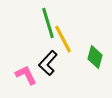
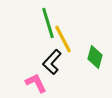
black L-shape: moved 4 px right, 1 px up
pink L-shape: moved 10 px right, 8 px down
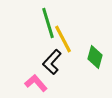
pink L-shape: rotated 15 degrees counterclockwise
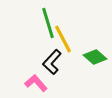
green diamond: rotated 65 degrees counterclockwise
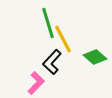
pink L-shape: rotated 85 degrees clockwise
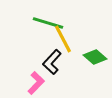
green line: rotated 56 degrees counterclockwise
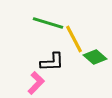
yellow line: moved 11 px right
black L-shape: rotated 135 degrees counterclockwise
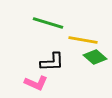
yellow line: moved 9 px right, 1 px down; rotated 52 degrees counterclockwise
pink L-shape: rotated 70 degrees clockwise
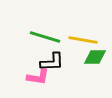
green line: moved 3 px left, 14 px down
green diamond: rotated 40 degrees counterclockwise
pink L-shape: moved 2 px right, 6 px up; rotated 15 degrees counterclockwise
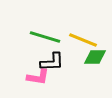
yellow line: rotated 12 degrees clockwise
